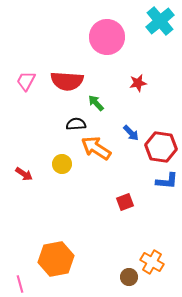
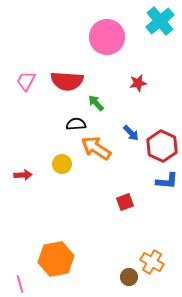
red hexagon: moved 1 px right, 1 px up; rotated 16 degrees clockwise
red arrow: moved 1 px left, 1 px down; rotated 36 degrees counterclockwise
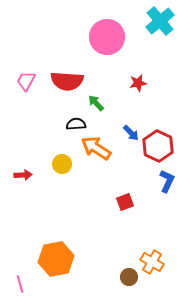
red hexagon: moved 4 px left
blue L-shape: rotated 70 degrees counterclockwise
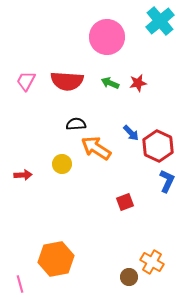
green arrow: moved 14 px right, 20 px up; rotated 24 degrees counterclockwise
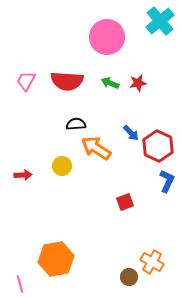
yellow circle: moved 2 px down
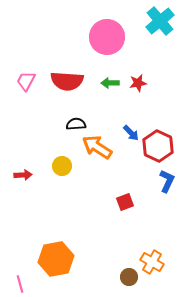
green arrow: rotated 24 degrees counterclockwise
orange arrow: moved 1 px right, 1 px up
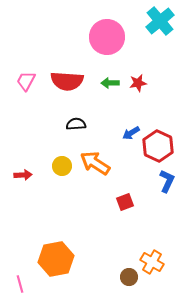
blue arrow: rotated 102 degrees clockwise
orange arrow: moved 2 px left, 16 px down
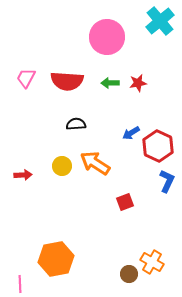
pink trapezoid: moved 3 px up
brown circle: moved 3 px up
pink line: rotated 12 degrees clockwise
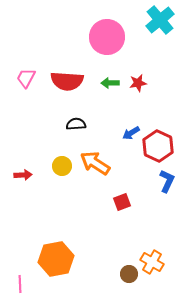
cyan cross: moved 1 px up
red square: moved 3 px left
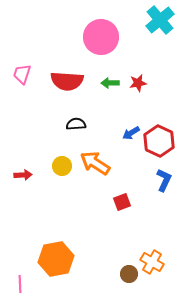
pink circle: moved 6 px left
pink trapezoid: moved 4 px left, 4 px up; rotated 10 degrees counterclockwise
red hexagon: moved 1 px right, 5 px up
blue L-shape: moved 3 px left, 1 px up
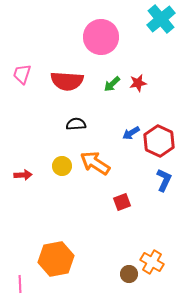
cyan cross: moved 1 px right, 1 px up
green arrow: moved 2 px right, 1 px down; rotated 42 degrees counterclockwise
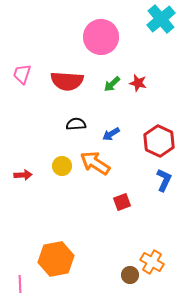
red star: rotated 24 degrees clockwise
blue arrow: moved 20 px left, 1 px down
brown circle: moved 1 px right, 1 px down
